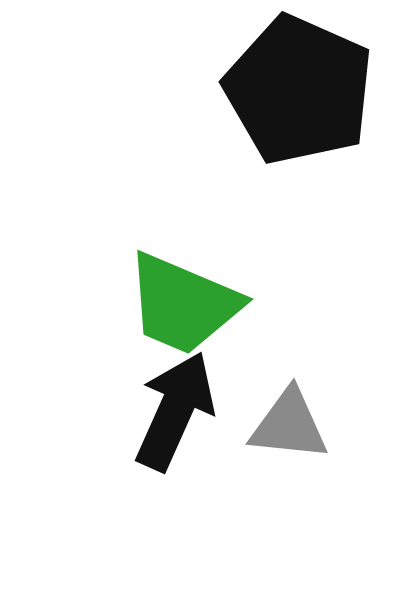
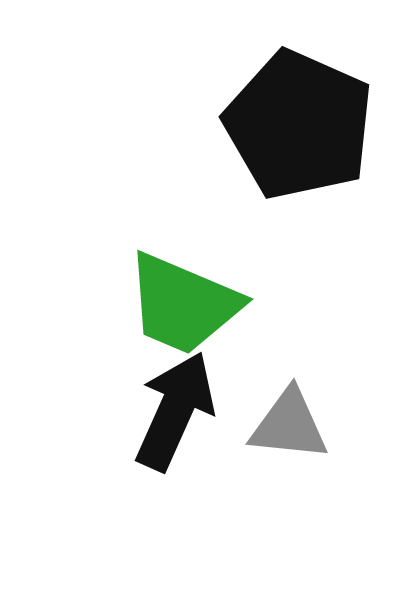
black pentagon: moved 35 px down
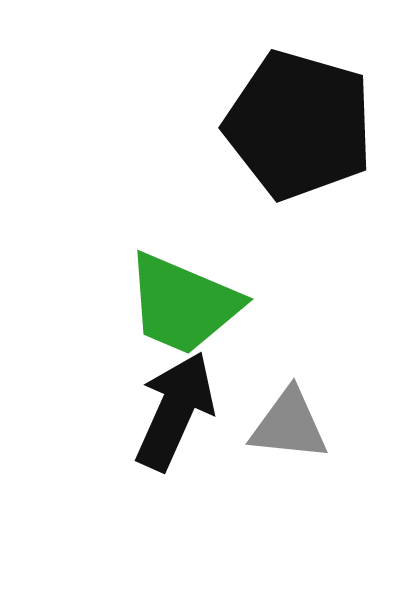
black pentagon: rotated 8 degrees counterclockwise
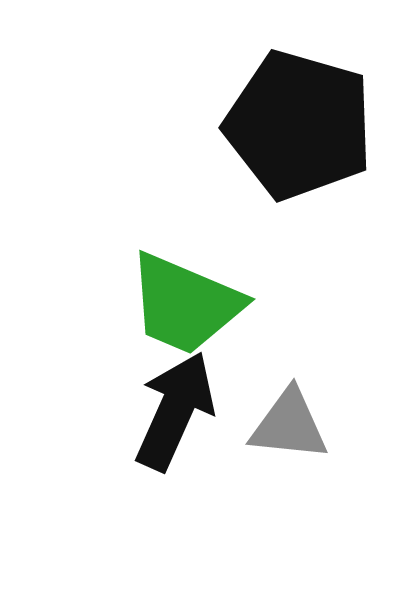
green trapezoid: moved 2 px right
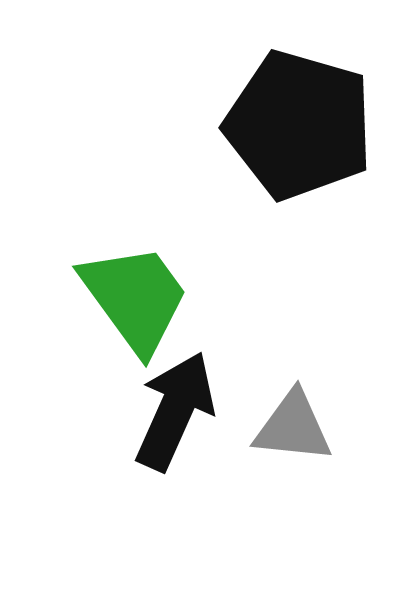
green trapezoid: moved 50 px left, 6 px up; rotated 149 degrees counterclockwise
gray triangle: moved 4 px right, 2 px down
